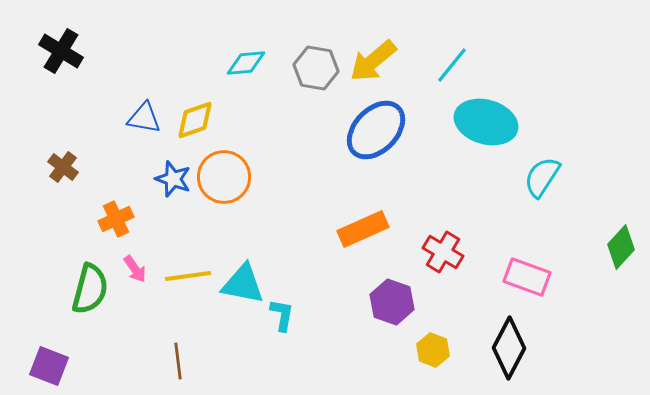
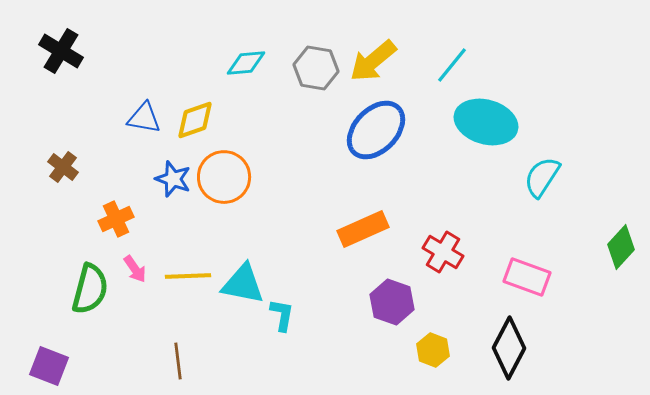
yellow line: rotated 6 degrees clockwise
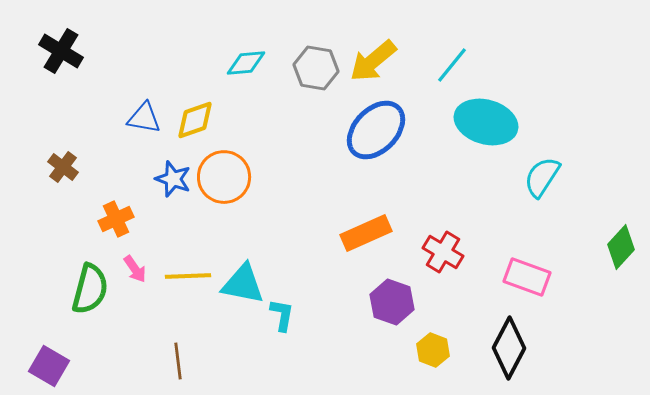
orange rectangle: moved 3 px right, 4 px down
purple square: rotated 9 degrees clockwise
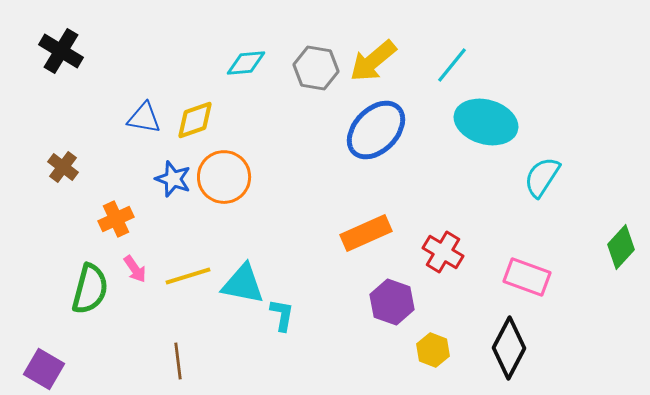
yellow line: rotated 15 degrees counterclockwise
purple square: moved 5 px left, 3 px down
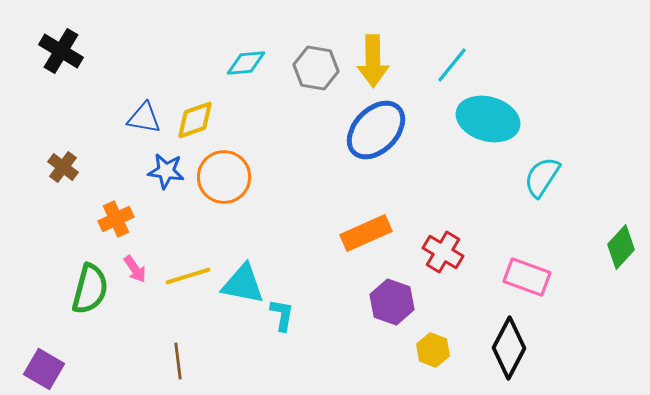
yellow arrow: rotated 51 degrees counterclockwise
cyan ellipse: moved 2 px right, 3 px up
blue star: moved 7 px left, 8 px up; rotated 12 degrees counterclockwise
